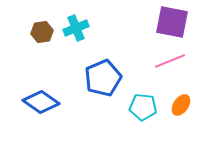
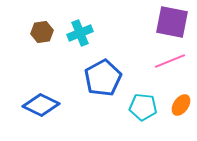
cyan cross: moved 4 px right, 5 px down
blue pentagon: rotated 6 degrees counterclockwise
blue diamond: moved 3 px down; rotated 9 degrees counterclockwise
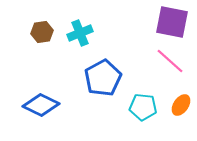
pink line: rotated 64 degrees clockwise
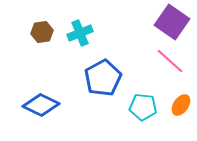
purple square: rotated 24 degrees clockwise
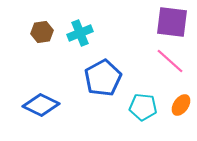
purple square: rotated 28 degrees counterclockwise
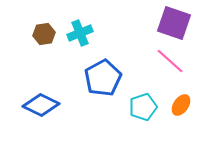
purple square: moved 2 px right, 1 px down; rotated 12 degrees clockwise
brown hexagon: moved 2 px right, 2 px down
cyan pentagon: rotated 24 degrees counterclockwise
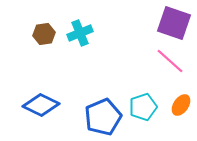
blue pentagon: moved 39 px down; rotated 6 degrees clockwise
